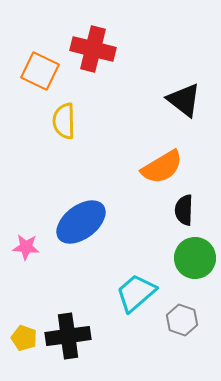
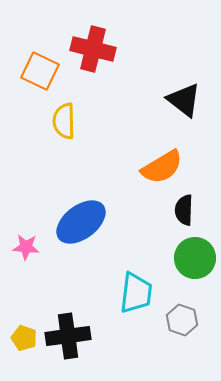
cyan trapezoid: rotated 138 degrees clockwise
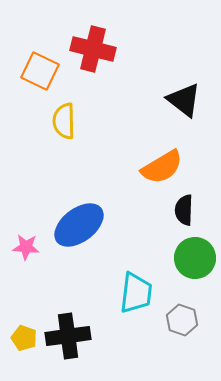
blue ellipse: moved 2 px left, 3 px down
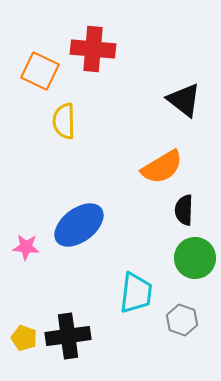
red cross: rotated 9 degrees counterclockwise
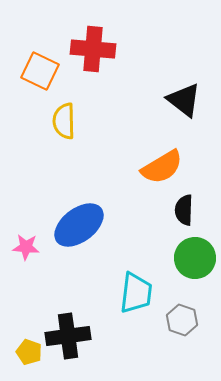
yellow pentagon: moved 5 px right, 14 px down
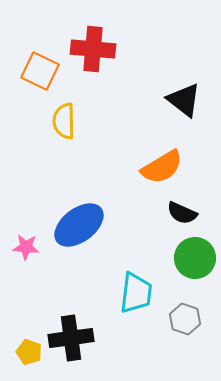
black semicircle: moved 2 px left, 3 px down; rotated 68 degrees counterclockwise
gray hexagon: moved 3 px right, 1 px up
black cross: moved 3 px right, 2 px down
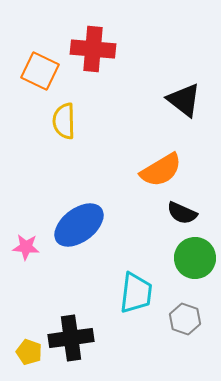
orange semicircle: moved 1 px left, 3 px down
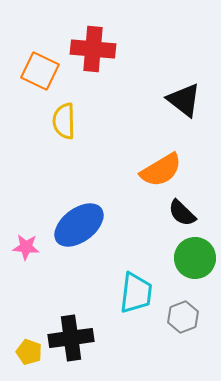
black semicircle: rotated 20 degrees clockwise
gray hexagon: moved 2 px left, 2 px up; rotated 20 degrees clockwise
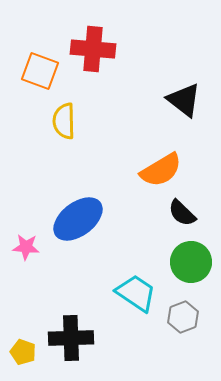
orange square: rotated 6 degrees counterclockwise
blue ellipse: moved 1 px left, 6 px up
green circle: moved 4 px left, 4 px down
cyan trapezoid: rotated 63 degrees counterclockwise
black cross: rotated 6 degrees clockwise
yellow pentagon: moved 6 px left
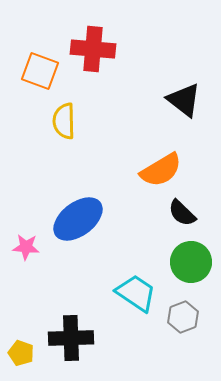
yellow pentagon: moved 2 px left, 1 px down
